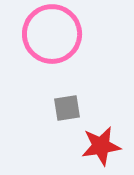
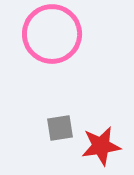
gray square: moved 7 px left, 20 px down
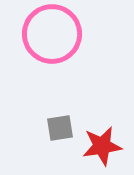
red star: moved 1 px right
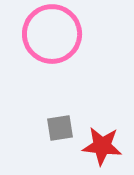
red star: rotated 15 degrees clockwise
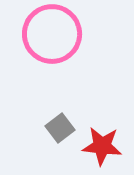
gray square: rotated 28 degrees counterclockwise
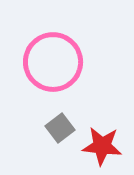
pink circle: moved 1 px right, 28 px down
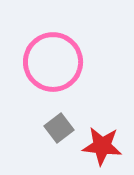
gray square: moved 1 px left
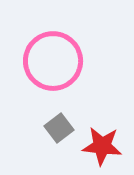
pink circle: moved 1 px up
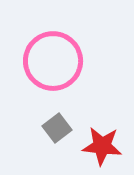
gray square: moved 2 px left
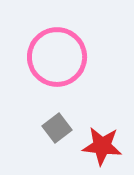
pink circle: moved 4 px right, 4 px up
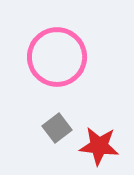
red star: moved 3 px left
